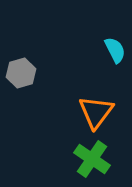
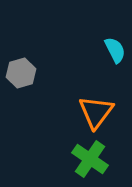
green cross: moved 2 px left
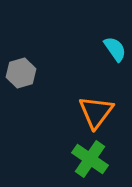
cyan semicircle: moved 1 px up; rotated 8 degrees counterclockwise
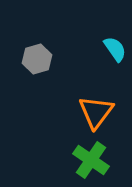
gray hexagon: moved 16 px right, 14 px up
green cross: moved 1 px right, 1 px down
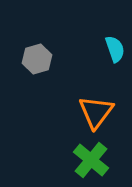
cyan semicircle: rotated 16 degrees clockwise
green cross: rotated 6 degrees clockwise
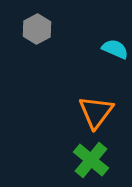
cyan semicircle: rotated 48 degrees counterclockwise
gray hexagon: moved 30 px up; rotated 12 degrees counterclockwise
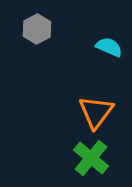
cyan semicircle: moved 6 px left, 2 px up
green cross: moved 2 px up
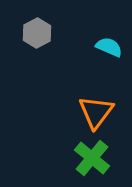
gray hexagon: moved 4 px down
green cross: moved 1 px right
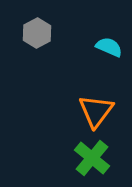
orange triangle: moved 1 px up
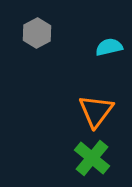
cyan semicircle: rotated 36 degrees counterclockwise
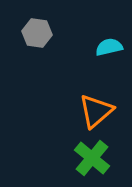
gray hexagon: rotated 24 degrees counterclockwise
orange triangle: rotated 12 degrees clockwise
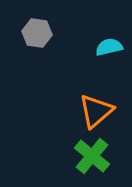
green cross: moved 2 px up
